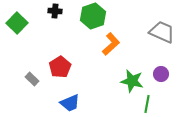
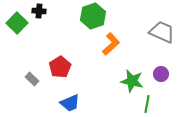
black cross: moved 16 px left
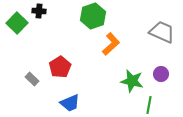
green line: moved 2 px right, 1 px down
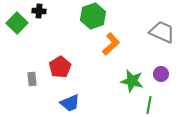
gray rectangle: rotated 40 degrees clockwise
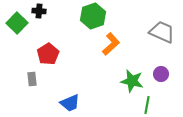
red pentagon: moved 12 px left, 13 px up
green line: moved 2 px left
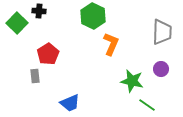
green hexagon: rotated 15 degrees counterclockwise
gray trapezoid: rotated 68 degrees clockwise
orange L-shape: rotated 25 degrees counterclockwise
purple circle: moved 5 px up
gray rectangle: moved 3 px right, 3 px up
green line: rotated 66 degrees counterclockwise
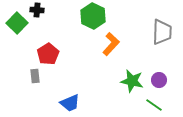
black cross: moved 2 px left, 1 px up
orange L-shape: rotated 20 degrees clockwise
purple circle: moved 2 px left, 11 px down
green line: moved 7 px right
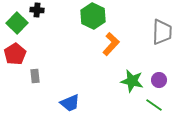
red pentagon: moved 33 px left
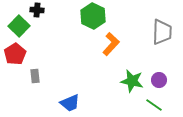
green square: moved 2 px right, 3 px down
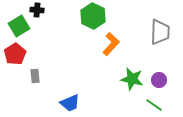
green square: rotated 15 degrees clockwise
gray trapezoid: moved 2 px left
green star: moved 2 px up
